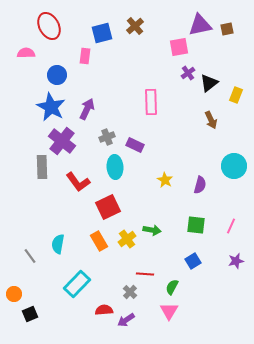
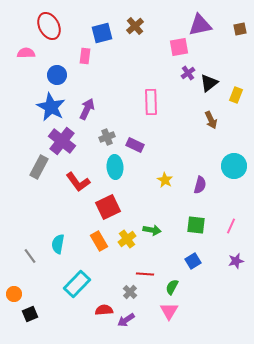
brown square at (227, 29): moved 13 px right
gray rectangle at (42, 167): moved 3 px left; rotated 30 degrees clockwise
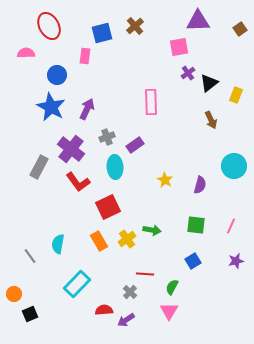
purple triangle at (200, 25): moved 2 px left, 4 px up; rotated 10 degrees clockwise
brown square at (240, 29): rotated 24 degrees counterclockwise
purple cross at (62, 141): moved 9 px right, 8 px down
purple rectangle at (135, 145): rotated 60 degrees counterclockwise
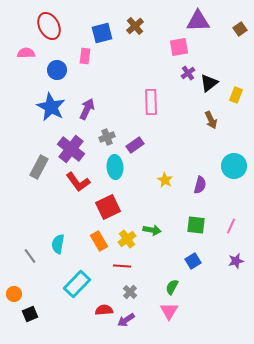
blue circle at (57, 75): moved 5 px up
red line at (145, 274): moved 23 px left, 8 px up
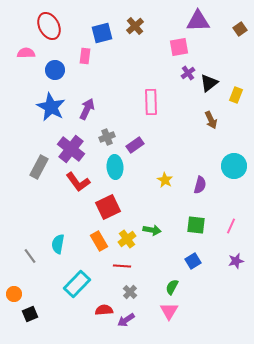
blue circle at (57, 70): moved 2 px left
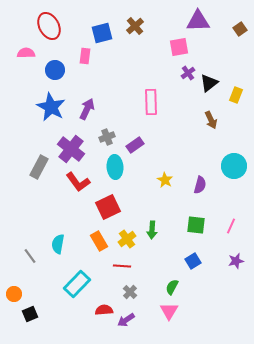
green arrow at (152, 230): rotated 84 degrees clockwise
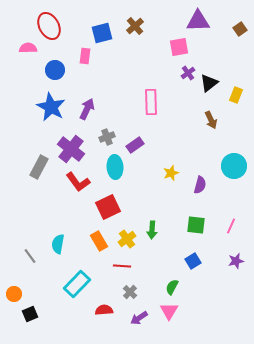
pink semicircle at (26, 53): moved 2 px right, 5 px up
yellow star at (165, 180): moved 6 px right, 7 px up; rotated 21 degrees clockwise
purple arrow at (126, 320): moved 13 px right, 2 px up
